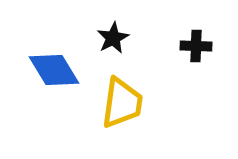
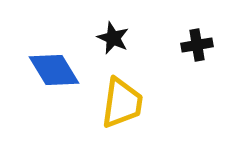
black star: rotated 20 degrees counterclockwise
black cross: moved 1 px right, 1 px up; rotated 12 degrees counterclockwise
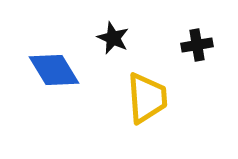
yellow trapezoid: moved 25 px right, 5 px up; rotated 12 degrees counterclockwise
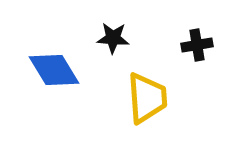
black star: rotated 20 degrees counterclockwise
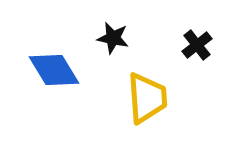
black star: rotated 8 degrees clockwise
black cross: rotated 28 degrees counterclockwise
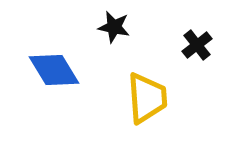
black star: moved 1 px right, 11 px up
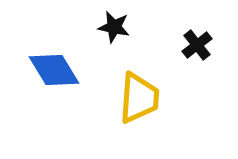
yellow trapezoid: moved 8 px left; rotated 8 degrees clockwise
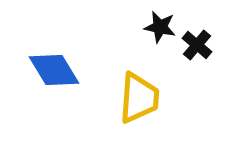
black star: moved 46 px right
black cross: rotated 12 degrees counterclockwise
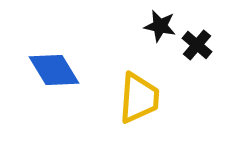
black star: moved 1 px up
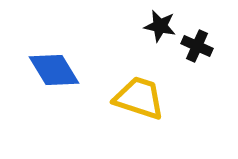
black cross: moved 1 px down; rotated 16 degrees counterclockwise
yellow trapezoid: rotated 76 degrees counterclockwise
